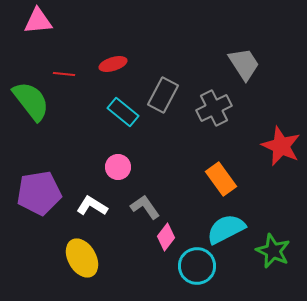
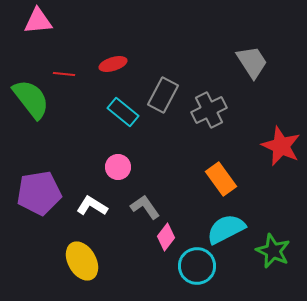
gray trapezoid: moved 8 px right, 2 px up
green semicircle: moved 2 px up
gray cross: moved 5 px left, 2 px down
yellow ellipse: moved 3 px down
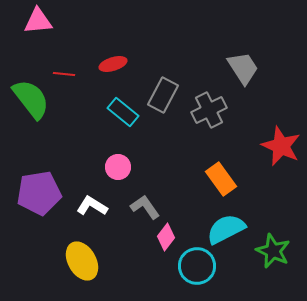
gray trapezoid: moved 9 px left, 6 px down
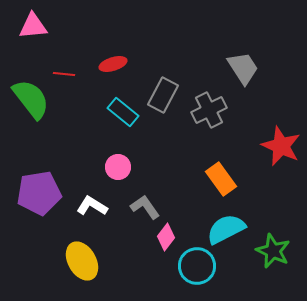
pink triangle: moved 5 px left, 5 px down
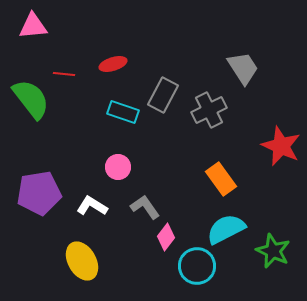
cyan rectangle: rotated 20 degrees counterclockwise
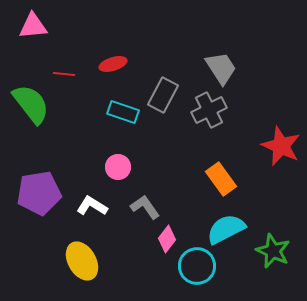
gray trapezoid: moved 22 px left
green semicircle: moved 5 px down
pink diamond: moved 1 px right, 2 px down
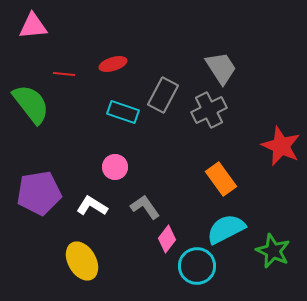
pink circle: moved 3 px left
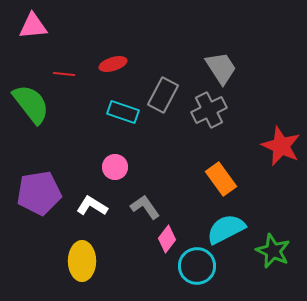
yellow ellipse: rotated 30 degrees clockwise
